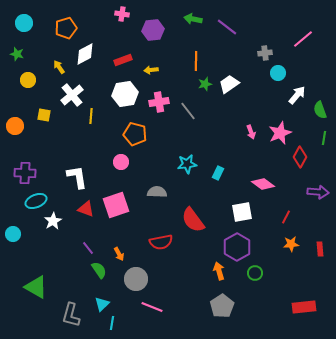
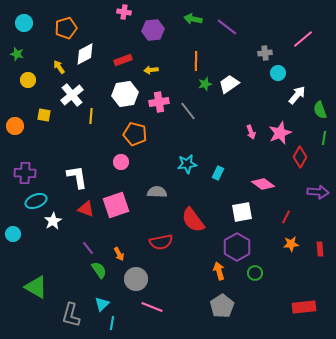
pink cross at (122, 14): moved 2 px right, 2 px up
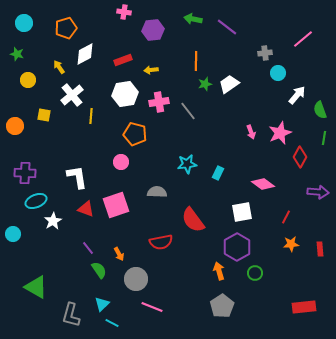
cyan line at (112, 323): rotated 72 degrees counterclockwise
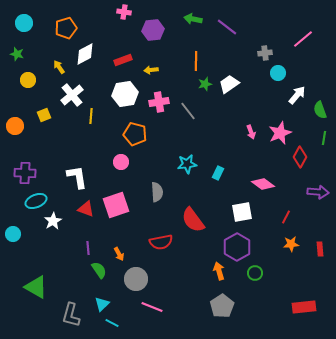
yellow square at (44, 115): rotated 32 degrees counterclockwise
gray semicircle at (157, 192): rotated 84 degrees clockwise
purple line at (88, 248): rotated 32 degrees clockwise
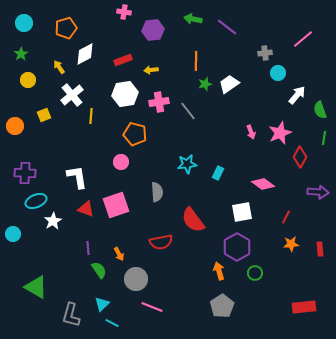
green star at (17, 54): moved 4 px right; rotated 24 degrees clockwise
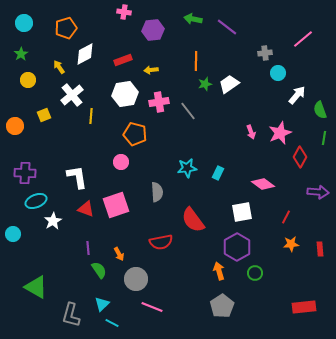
cyan star at (187, 164): moved 4 px down
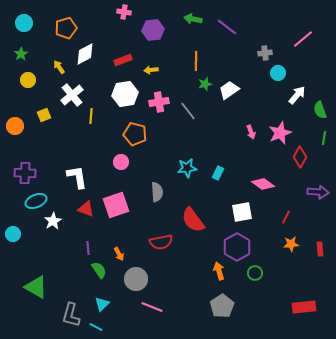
white trapezoid at (229, 84): moved 6 px down
cyan line at (112, 323): moved 16 px left, 4 px down
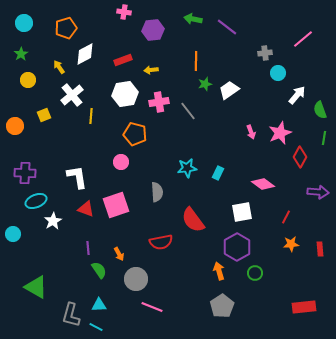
cyan triangle at (102, 304): moved 3 px left, 1 px down; rotated 42 degrees clockwise
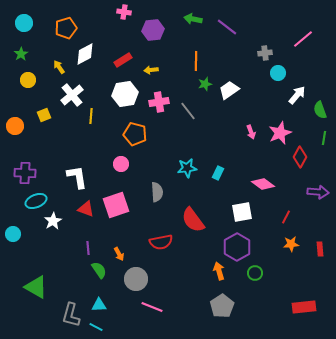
red rectangle at (123, 60): rotated 12 degrees counterclockwise
pink circle at (121, 162): moved 2 px down
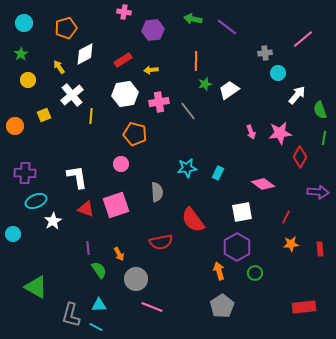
pink star at (280, 133): rotated 15 degrees clockwise
